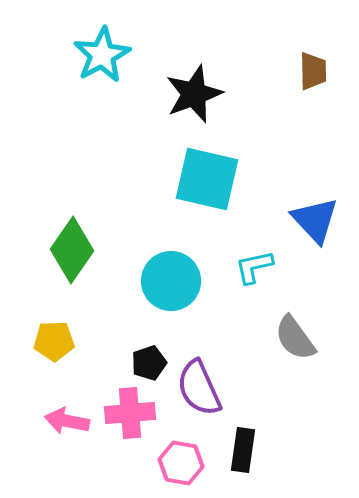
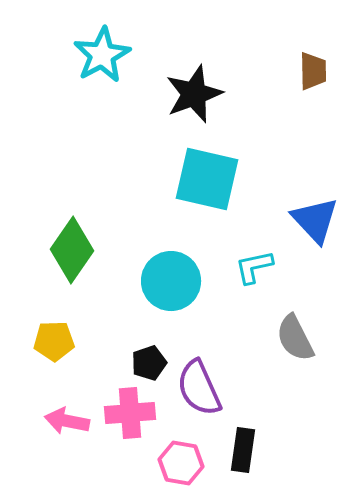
gray semicircle: rotated 9 degrees clockwise
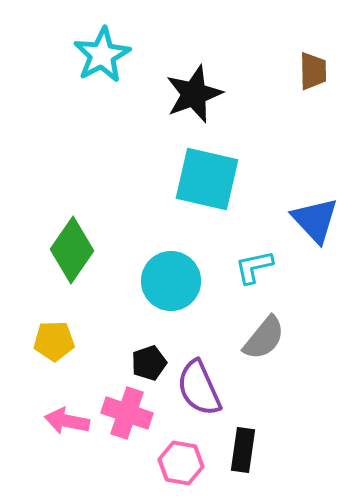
gray semicircle: moved 31 px left; rotated 114 degrees counterclockwise
pink cross: moved 3 px left; rotated 24 degrees clockwise
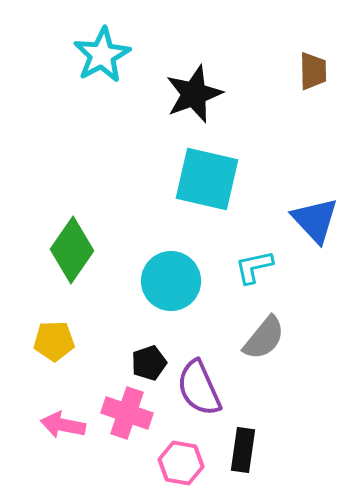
pink arrow: moved 4 px left, 4 px down
